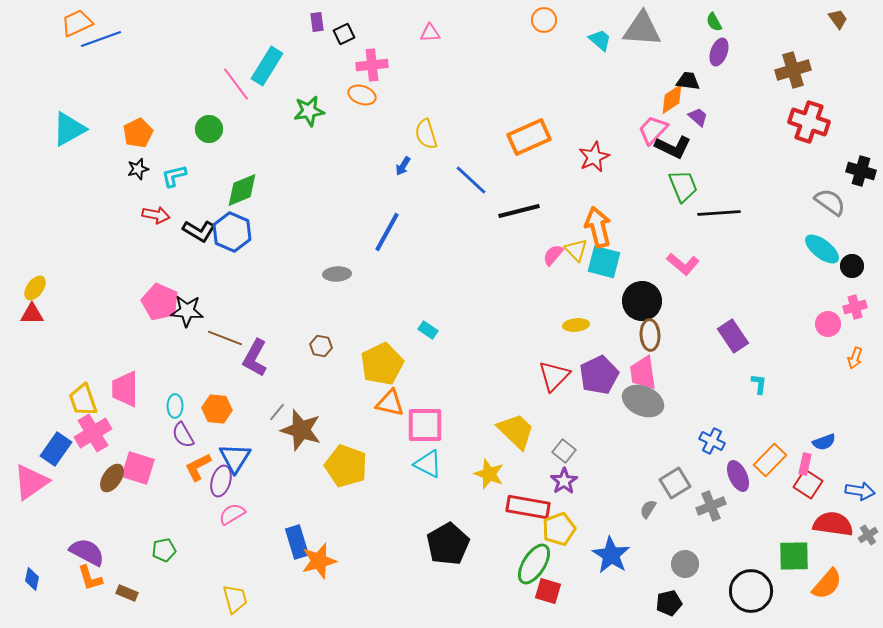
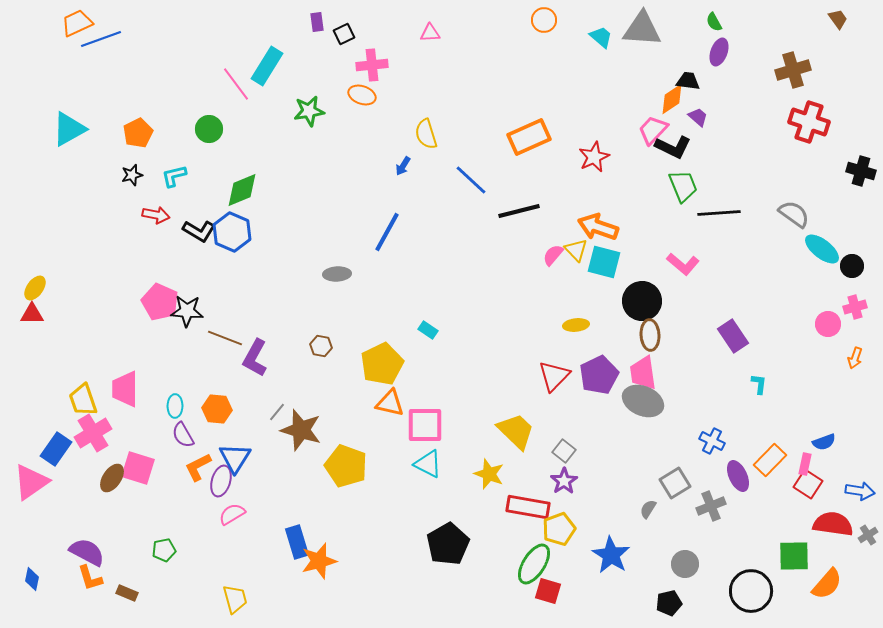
cyan trapezoid at (600, 40): moved 1 px right, 3 px up
black star at (138, 169): moved 6 px left, 6 px down
gray semicircle at (830, 202): moved 36 px left, 12 px down
orange arrow at (598, 227): rotated 57 degrees counterclockwise
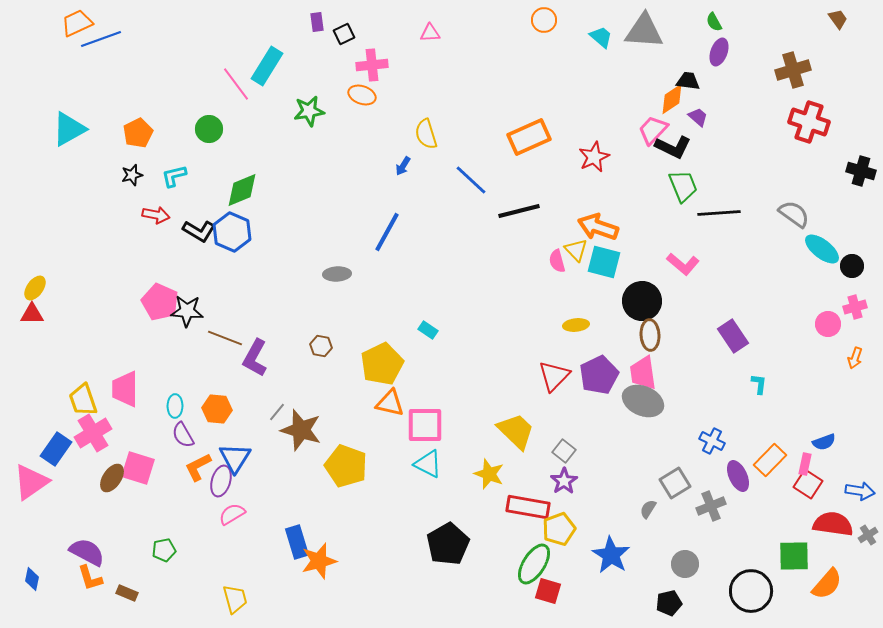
gray triangle at (642, 29): moved 2 px right, 2 px down
pink semicircle at (553, 255): moved 4 px right, 6 px down; rotated 55 degrees counterclockwise
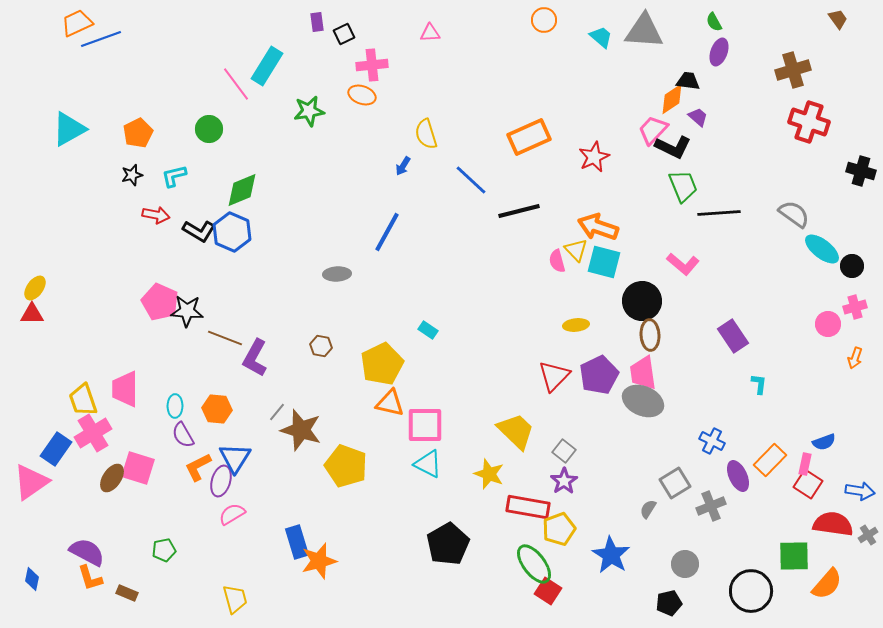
green ellipse at (534, 564): rotated 69 degrees counterclockwise
red square at (548, 591): rotated 16 degrees clockwise
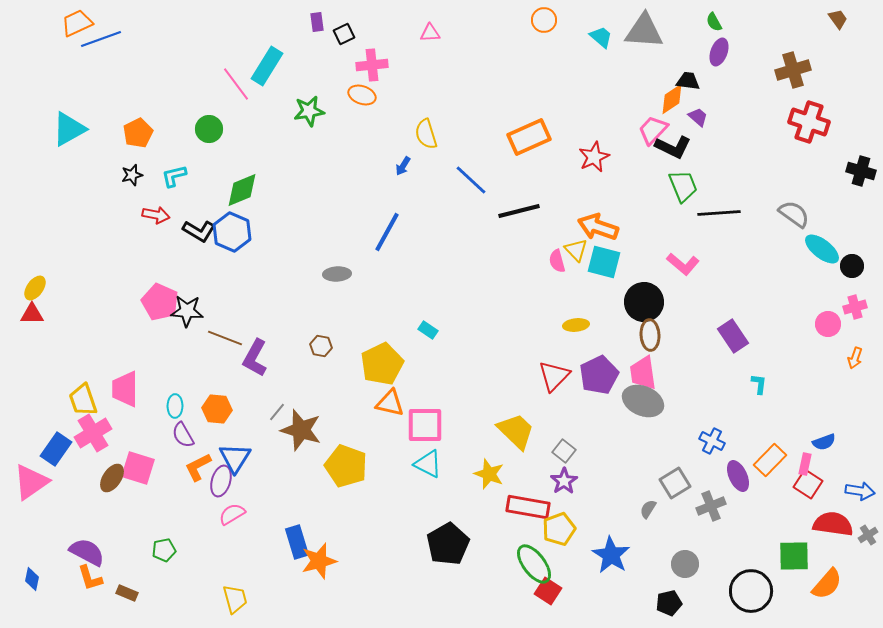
black circle at (642, 301): moved 2 px right, 1 px down
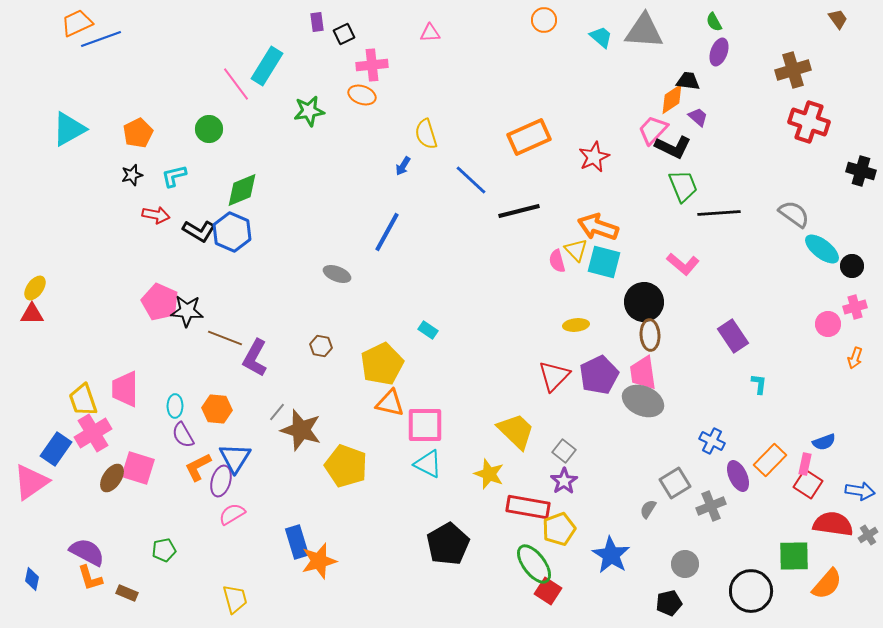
gray ellipse at (337, 274): rotated 24 degrees clockwise
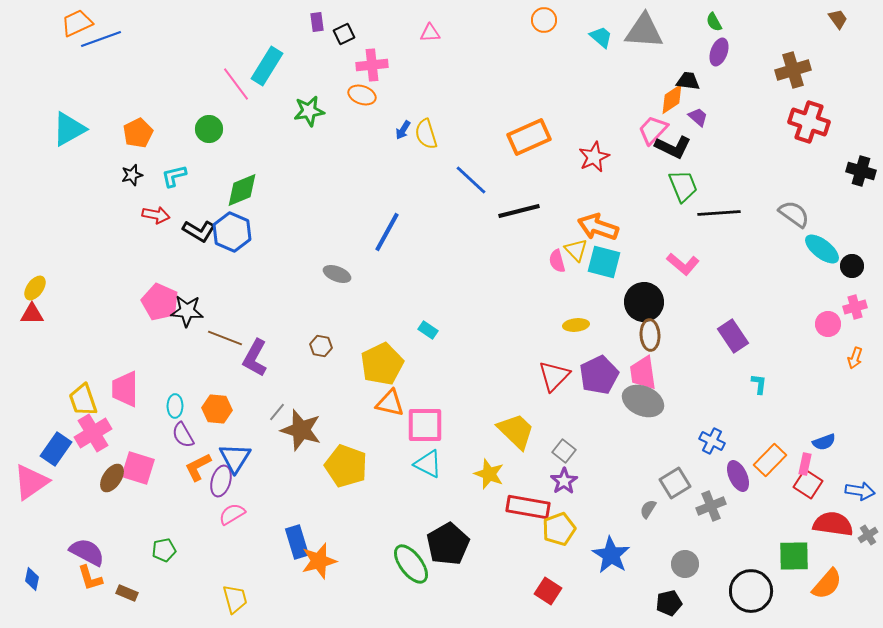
blue arrow at (403, 166): moved 36 px up
green ellipse at (534, 564): moved 123 px left
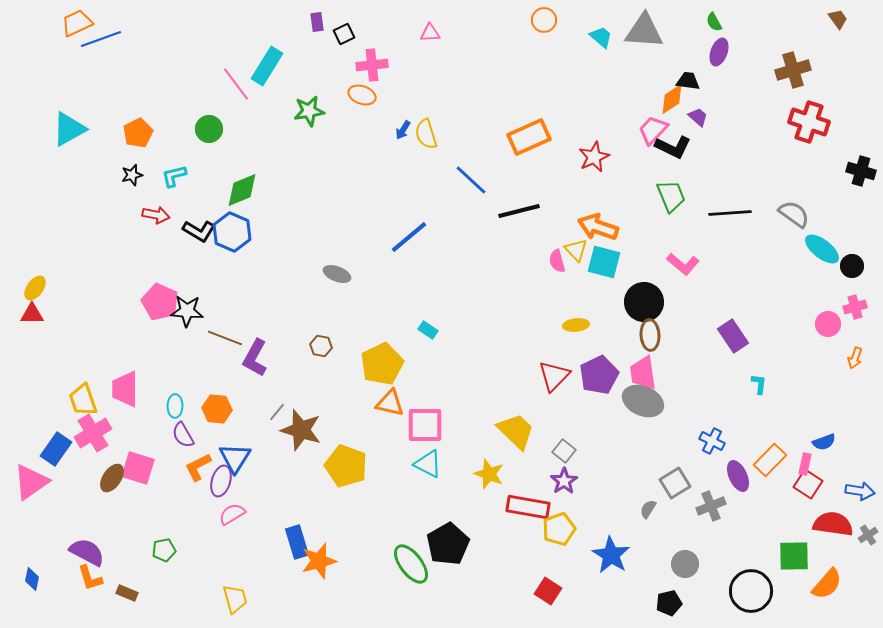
green trapezoid at (683, 186): moved 12 px left, 10 px down
black line at (719, 213): moved 11 px right
blue line at (387, 232): moved 22 px right, 5 px down; rotated 21 degrees clockwise
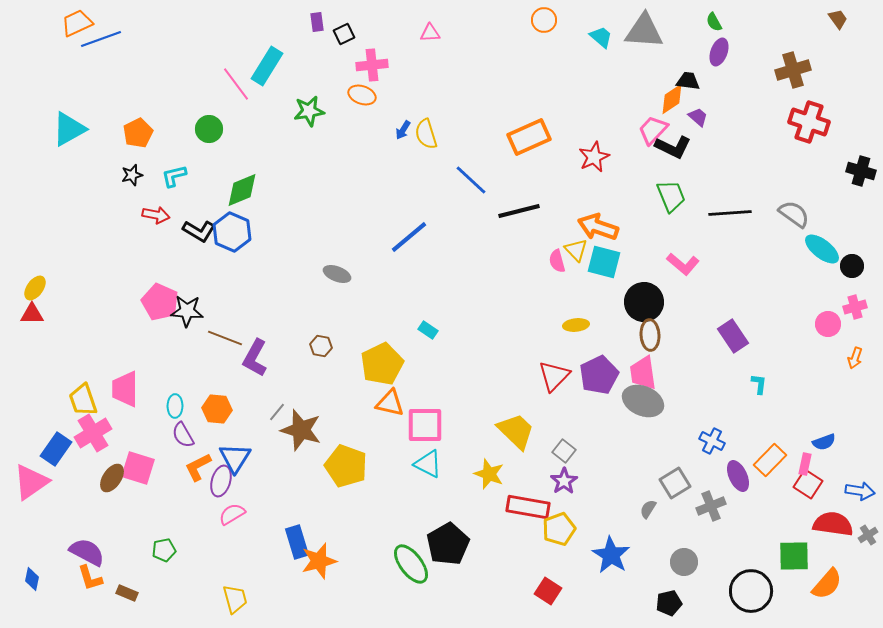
gray circle at (685, 564): moved 1 px left, 2 px up
